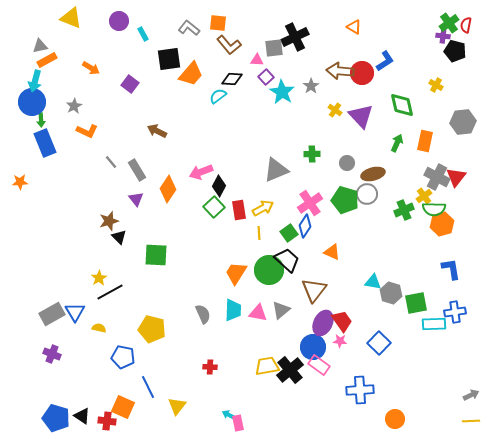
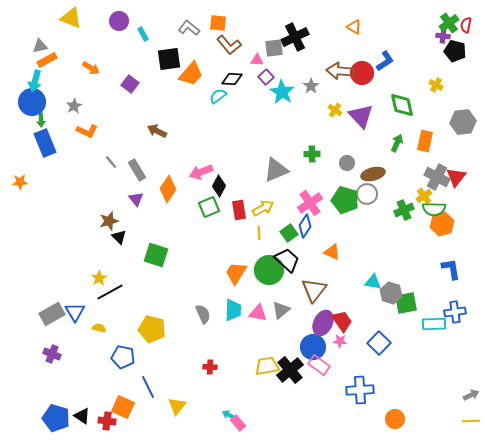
green square at (214, 207): moved 5 px left; rotated 20 degrees clockwise
green square at (156, 255): rotated 15 degrees clockwise
green square at (416, 303): moved 10 px left
pink rectangle at (238, 423): rotated 28 degrees counterclockwise
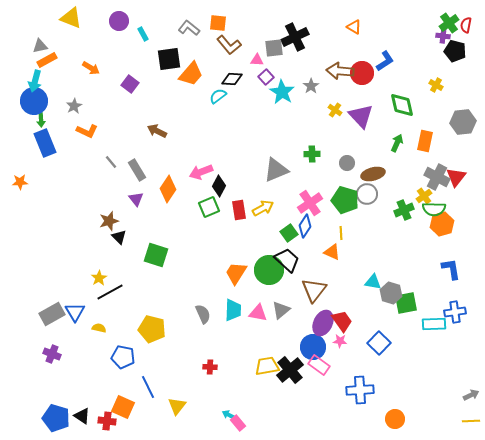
blue circle at (32, 102): moved 2 px right, 1 px up
yellow line at (259, 233): moved 82 px right
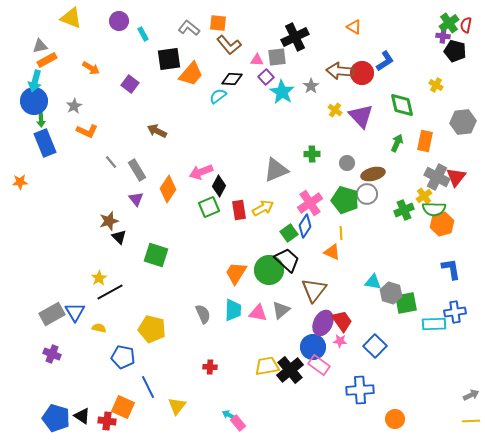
gray square at (274, 48): moved 3 px right, 9 px down
blue square at (379, 343): moved 4 px left, 3 px down
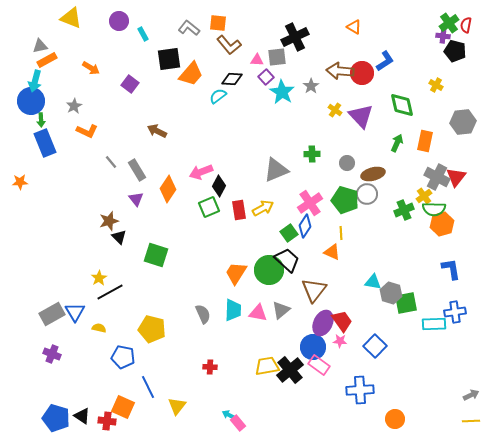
blue circle at (34, 101): moved 3 px left
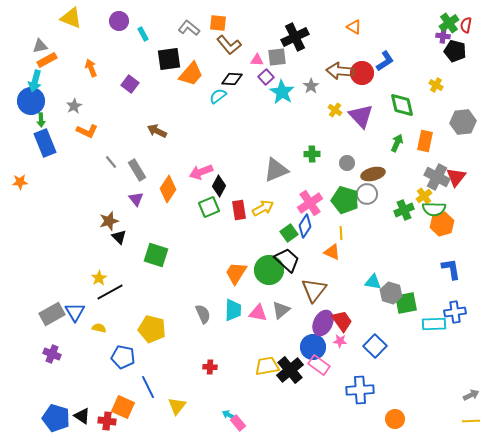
orange arrow at (91, 68): rotated 144 degrees counterclockwise
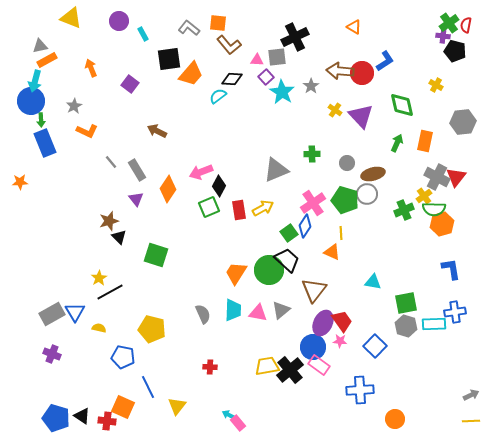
pink cross at (310, 203): moved 3 px right
gray hexagon at (391, 293): moved 15 px right, 33 px down
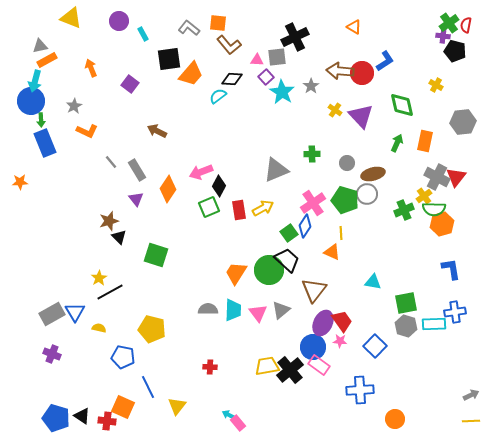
pink triangle at (258, 313): rotated 42 degrees clockwise
gray semicircle at (203, 314): moved 5 px right, 5 px up; rotated 66 degrees counterclockwise
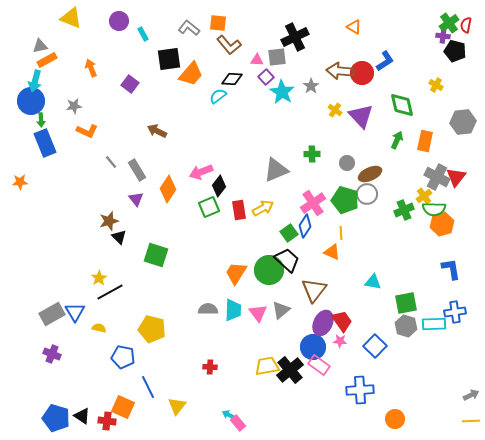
gray star at (74, 106): rotated 21 degrees clockwise
green arrow at (397, 143): moved 3 px up
brown ellipse at (373, 174): moved 3 px left; rotated 10 degrees counterclockwise
black diamond at (219, 186): rotated 10 degrees clockwise
